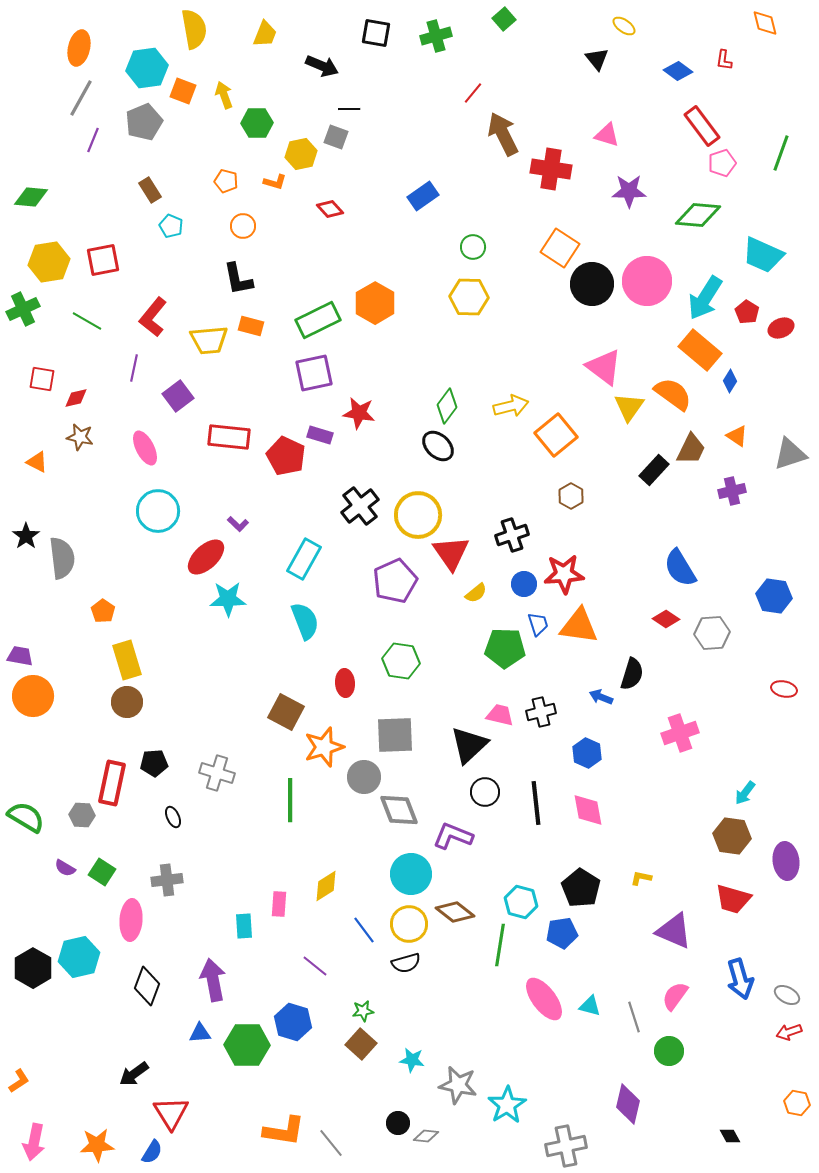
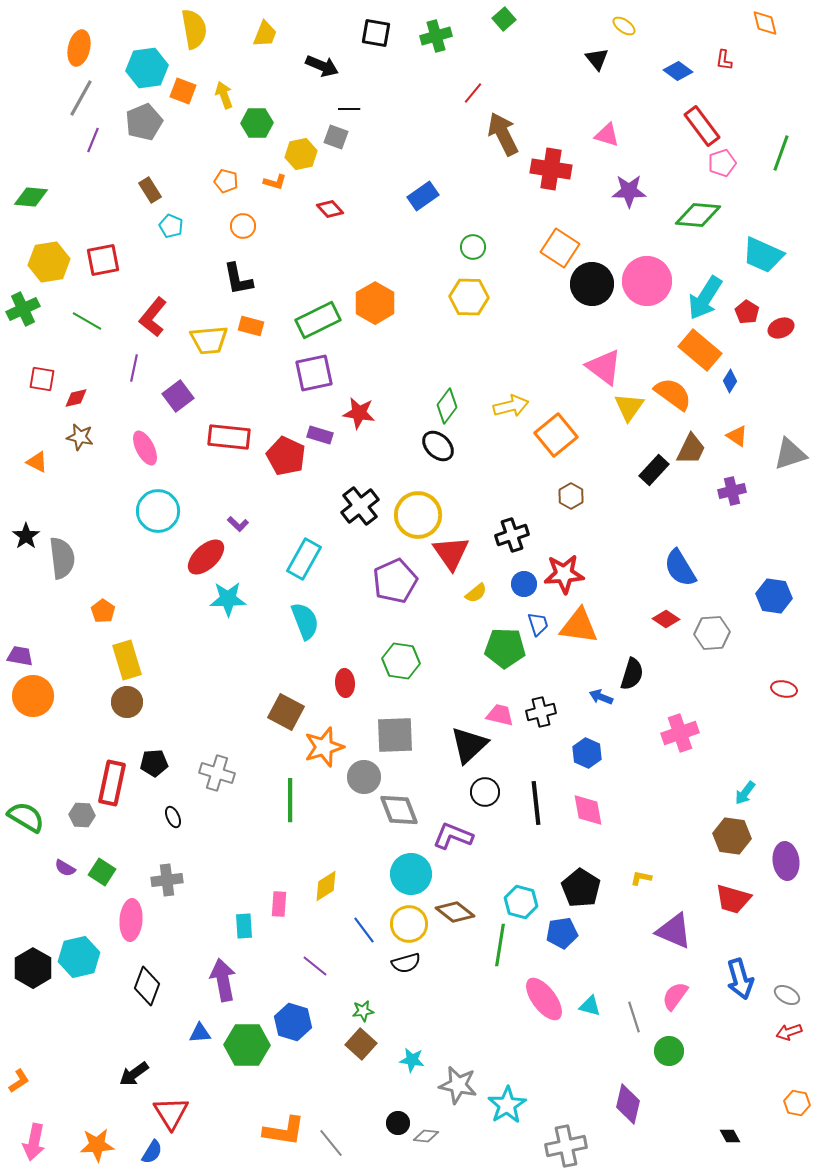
purple arrow at (213, 980): moved 10 px right
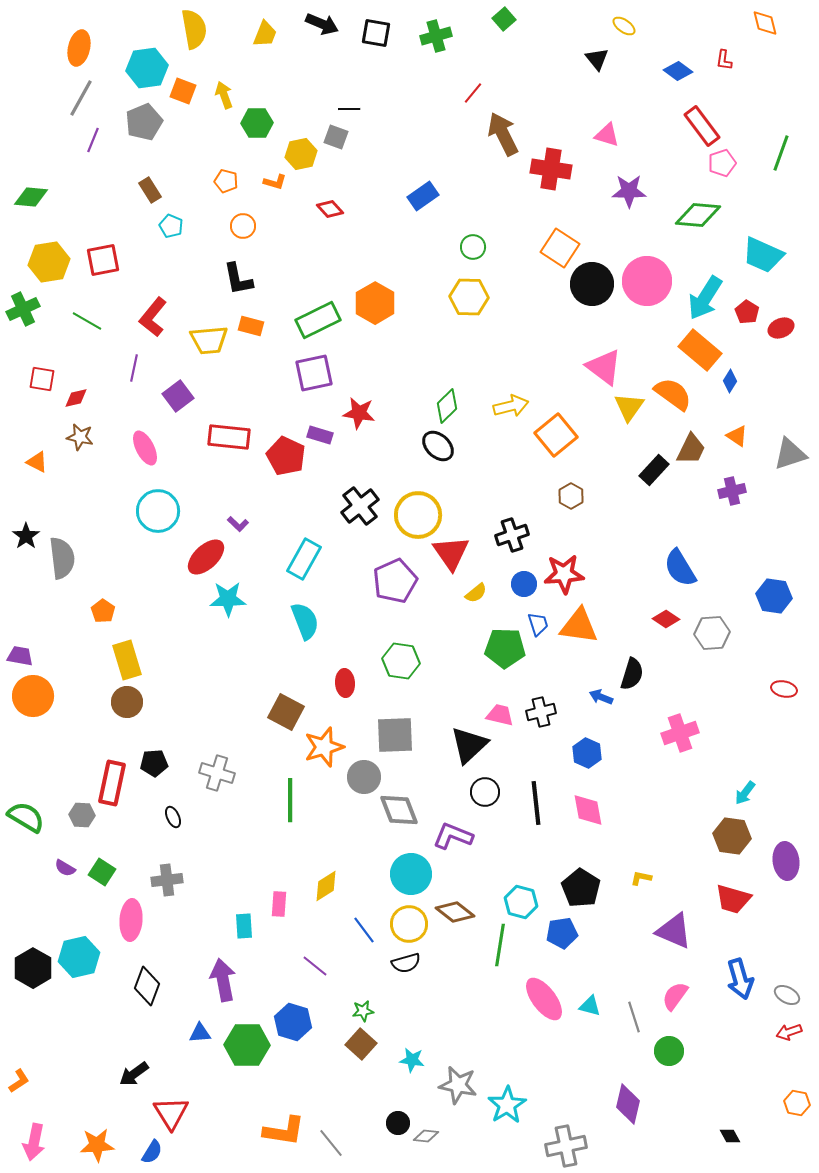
black arrow at (322, 66): moved 42 px up
green diamond at (447, 406): rotated 8 degrees clockwise
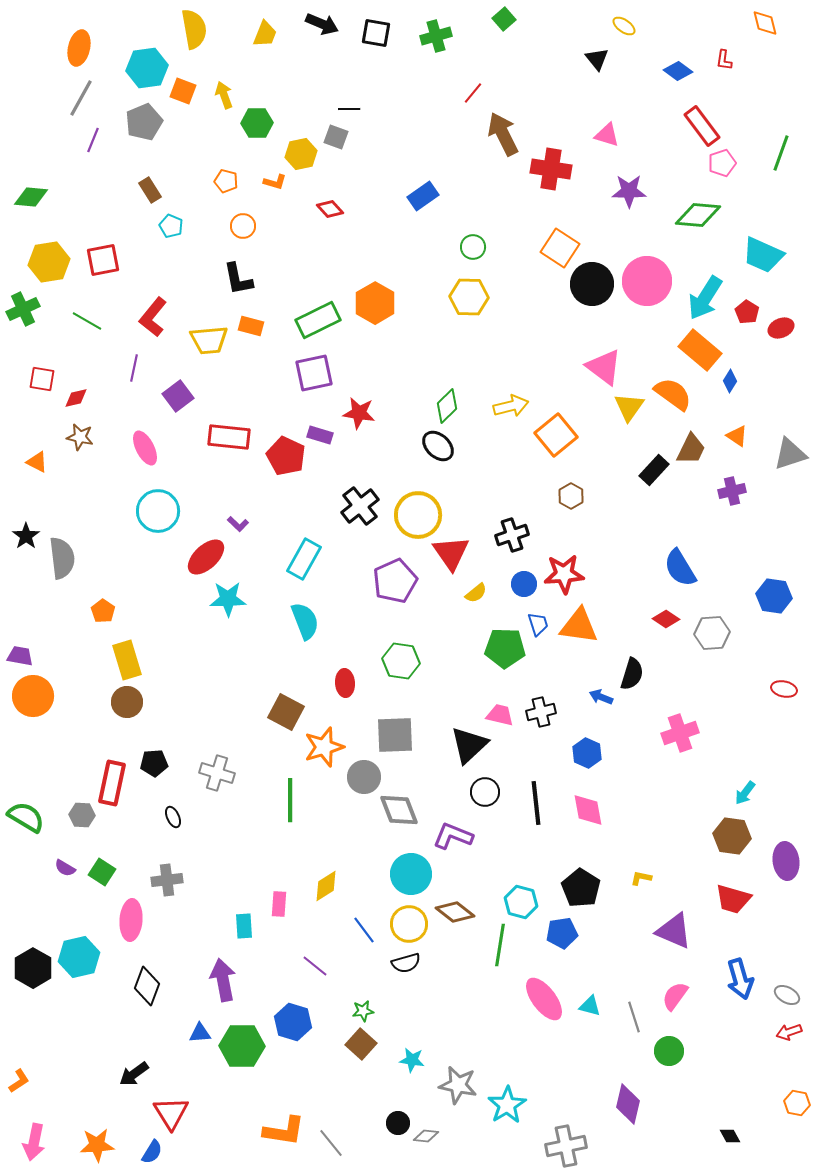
green hexagon at (247, 1045): moved 5 px left, 1 px down
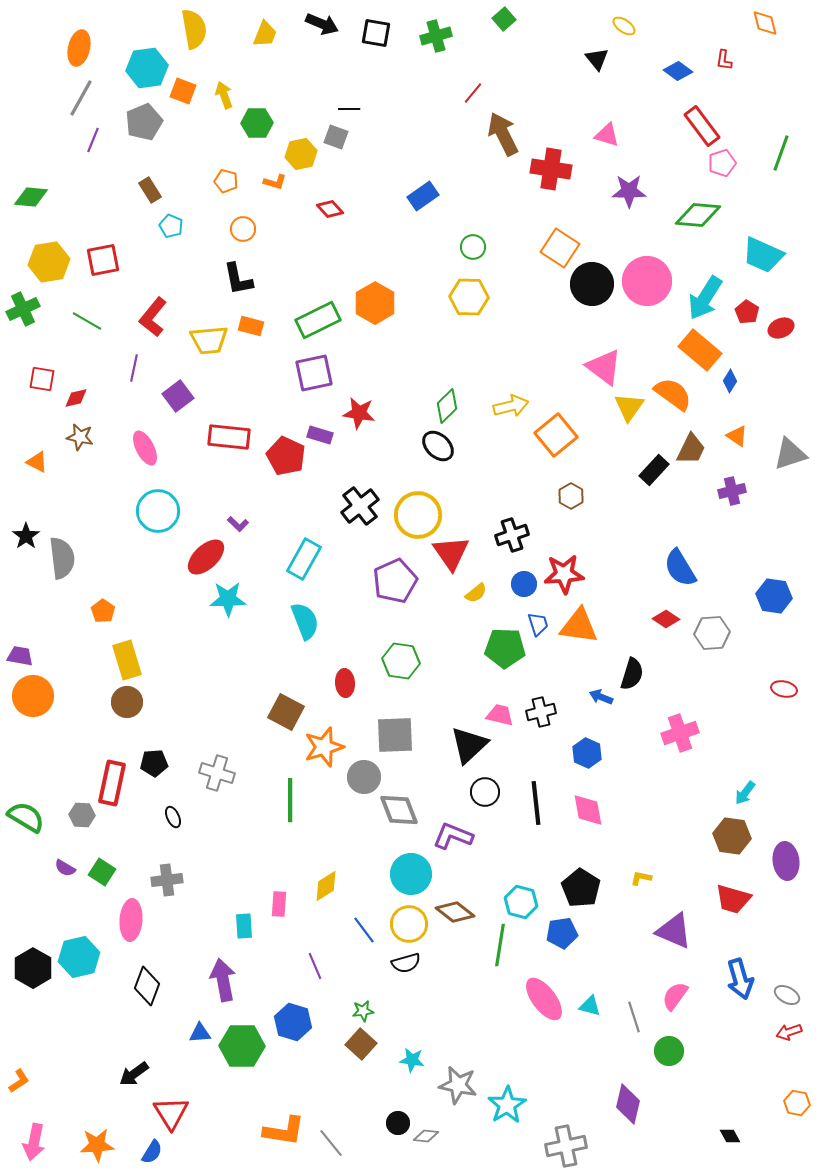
orange circle at (243, 226): moved 3 px down
purple line at (315, 966): rotated 28 degrees clockwise
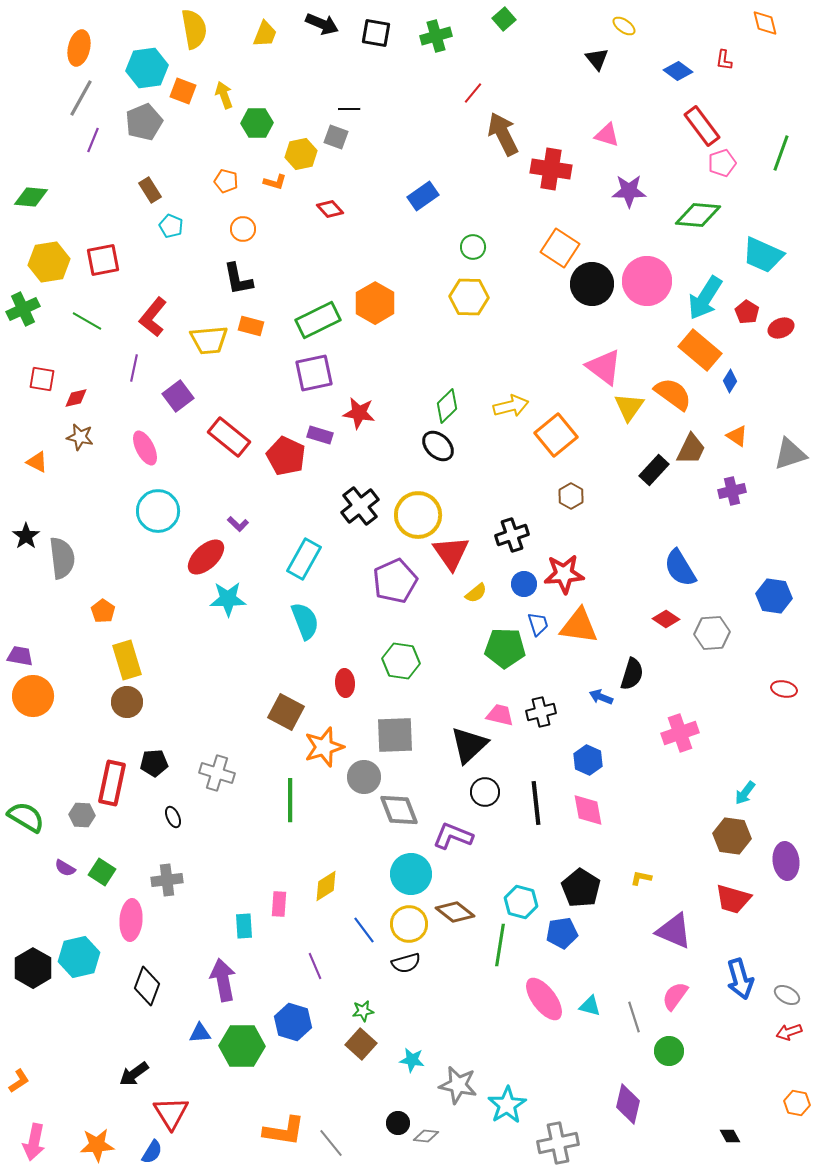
red rectangle at (229, 437): rotated 33 degrees clockwise
blue hexagon at (587, 753): moved 1 px right, 7 px down
gray cross at (566, 1146): moved 8 px left, 3 px up
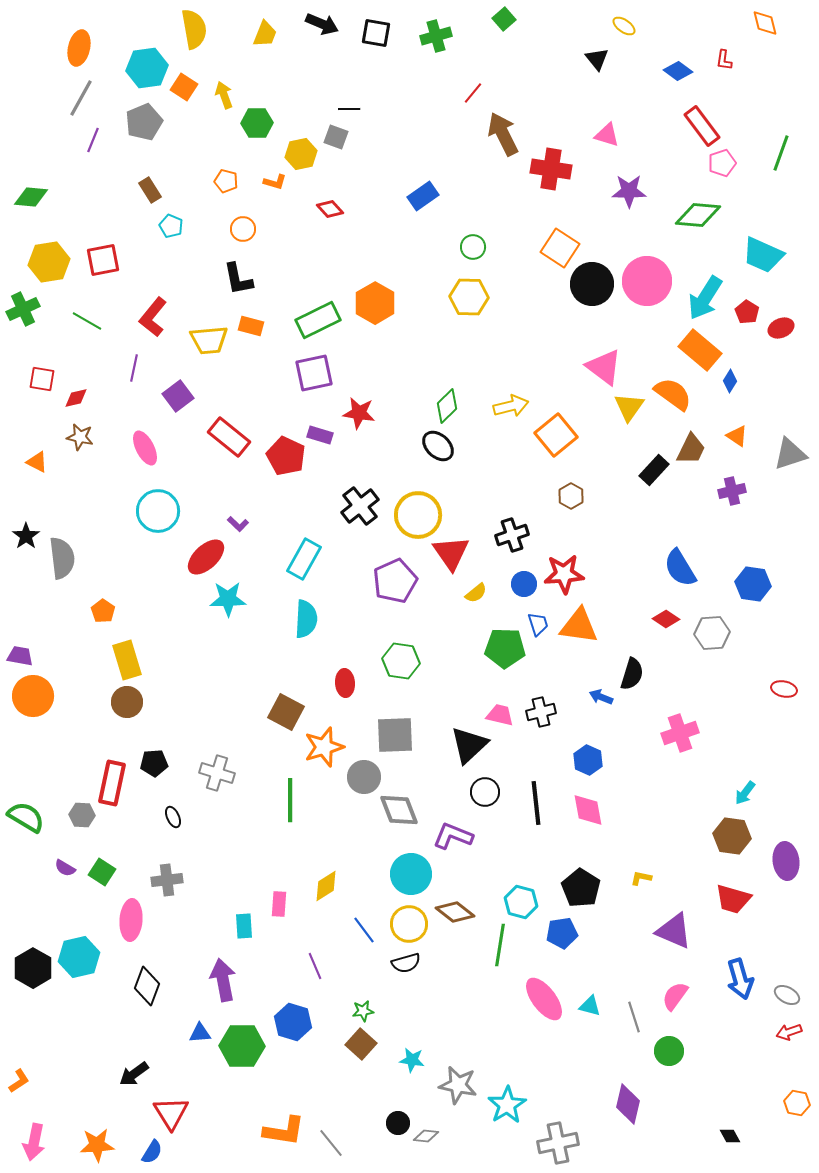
orange square at (183, 91): moved 1 px right, 4 px up; rotated 12 degrees clockwise
blue hexagon at (774, 596): moved 21 px left, 12 px up
cyan semicircle at (305, 621): moved 1 px right, 2 px up; rotated 24 degrees clockwise
